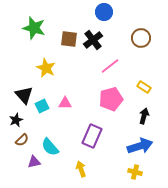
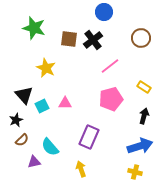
purple rectangle: moved 3 px left, 1 px down
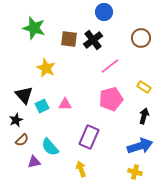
pink triangle: moved 1 px down
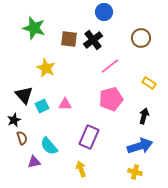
yellow rectangle: moved 5 px right, 4 px up
black star: moved 2 px left
brown semicircle: moved 2 px up; rotated 64 degrees counterclockwise
cyan semicircle: moved 1 px left, 1 px up
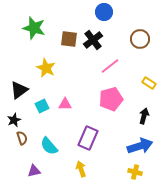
brown circle: moved 1 px left, 1 px down
black triangle: moved 5 px left, 5 px up; rotated 36 degrees clockwise
purple rectangle: moved 1 px left, 1 px down
purple triangle: moved 9 px down
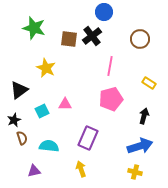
black cross: moved 1 px left, 4 px up
pink line: rotated 42 degrees counterclockwise
cyan square: moved 5 px down
cyan semicircle: rotated 138 degrees clockwise
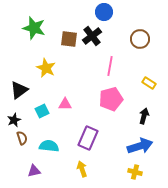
yellow arrow: moved 1 px right
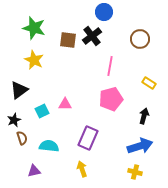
brown square: moved 1 px left, 1 px down
yellow star: moved 12 px left, 8 px up
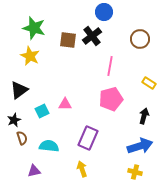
yellow star: moved 4 px left, 4 px up
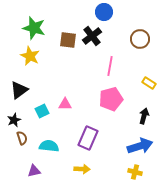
yellow arrow: rotated 112 degrees clockwise
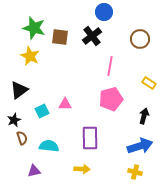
brown square: moved 8 px left, 3 px up
purple rectangle: moved 2 px right; rotated 25 degrees counterclockwise
